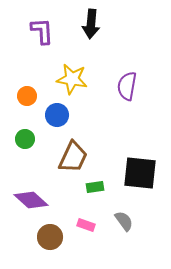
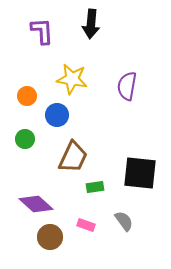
purple diamond: moved 5 px right, 4 px down
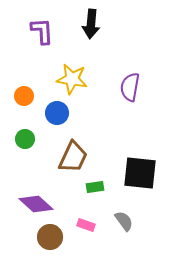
purple semicircle: moved 3 px right, 1 px down
orange circle: moved 3 px left
blue circle: moved 2 px up
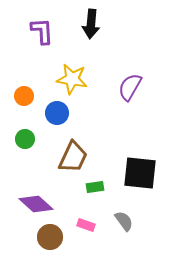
purple semicircle: rotated 20 degrees clockwise
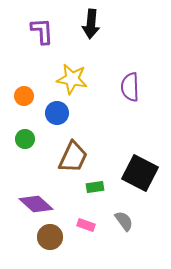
purple semicircle: rotated 32 degrees counterclockwise
black square: rotated 21 degrees clockwise
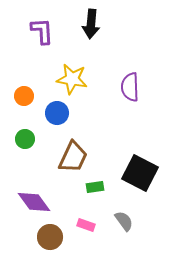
purple diamond: moved 2 px left, 2 px up; rotated 12 degrees clockwise
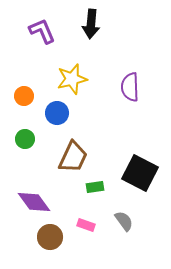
purple L-shape: rotated 20 degrees counterclockwise
yellow star: rotated 24 degrees counterclockwise
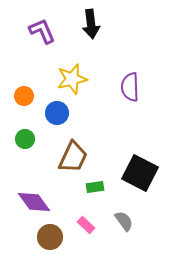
black arrow: rotated 12 degrees counterclockwise
pink rectangle: rotated 24 degrees clockwise
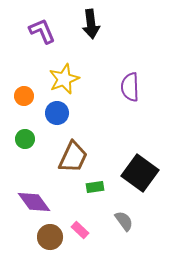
yellow star: moved 8 px left; rotated 8 degrees counterclockwise
black square: rotated 9 degrees clockwise
pink rectangle: moved 6 px left, 5 px down
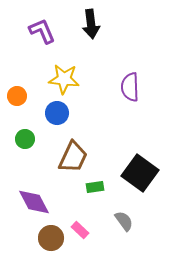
yellow star: rotated 28 degrees clockwise
orange circle: moved 7 px left
purple diamond: rotated 8 degrees clockwise
brown circle: moved 1 px right, 1 px down
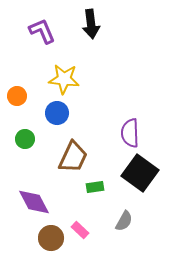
purple semicircle: moved 46 px down
gray semicircle: rotated 65 degrees clockwise
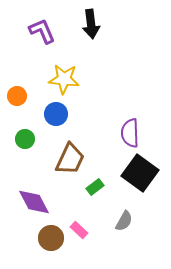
blue circle: moved 1 px left, 1 px down
brown trapezoid: moved 3 px left, 2 px down
green rectangle: rotated 30 degrees counterclockwise
pink rectangle: moved 1 px left
